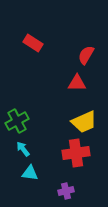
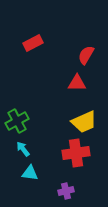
red rectangle: rotated 60 degrees counterclockwise
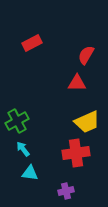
red rectangle: moved 1 px left
yellow trapezoid: moved 3 px right
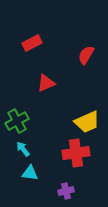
red triangle: moved 31 px left; rotated 24 degrees counterclockwise
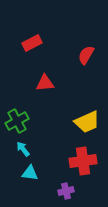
red triangle: moved 1 px left; rotated 18 degrees clockwise
red cross: moved 7 px right, 8 px down
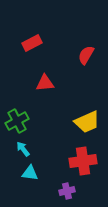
purple cross: moved 1 px right
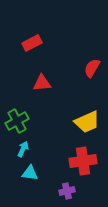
red semicircle: moved 6 px right, 13 px down
red triangle: moved 3 px left
cyan arrow: rotated 63 degrees clockwise
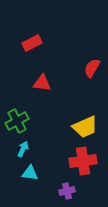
red triangle: rotated 12 degrees clockwise
yellow trapezoid: moved 2 px left, 5 px down
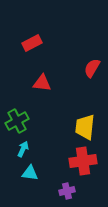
yellow trapezoid: rotated 120 degrees clockwise
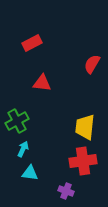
red semicircle: moved 4 px up
purple cross: moved 1 px left; rotated 35 degrees clockwise
